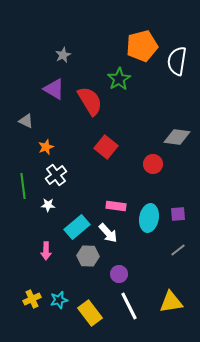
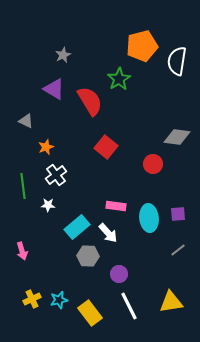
cyan ellipse: rotated 16 degrees counterclockwise
pink arrow: moved 24 px left; rotated 18 degrees counterclockwise
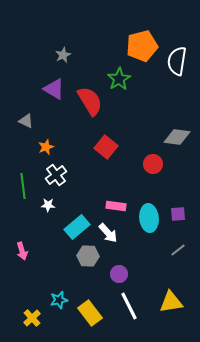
yellow cross: moved 19 px down; rotated 18 degrees counterclockwise
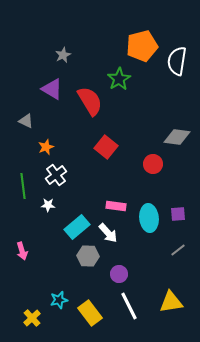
purple triangle: moved 2 px left
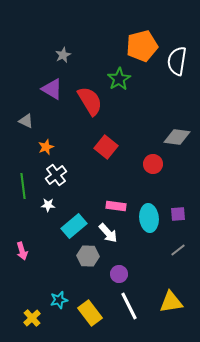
cyan rectangle: moved 3 px left, 1 px up
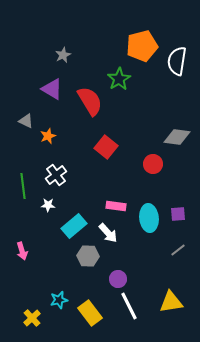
orange star: moved 2 px right, 11 px up
purple circle: moved 1 px left, 5 px down
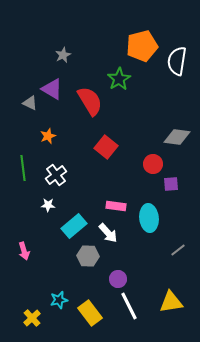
gray triangle: moved 4 px right, 18 px up
green line: moved 18 px up
purple square: moved 7 px left, 30 px up
pink arrow: moved 2 px right
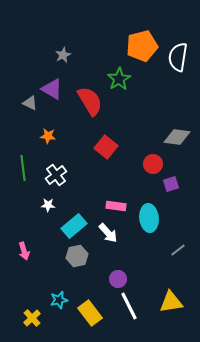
white semicircle: moved 1 px right, 4 px up
orange star: rotated 28 degrees clockwise
purple square: rotated 14 degrees counterclockwise
gray hexagon: moved 11 px left; rotated 15 degrees counterclockwise
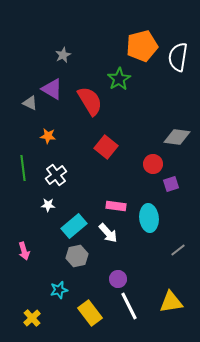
cyan star: moved 10 px up
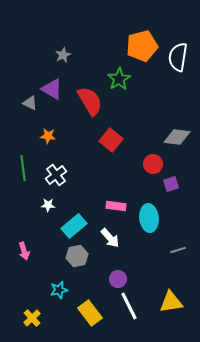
red square: moved 5 px right, 7 px up
white arrow: moved 2 px right, 5 px down
gray line: rotated 21 degrees clockwise
